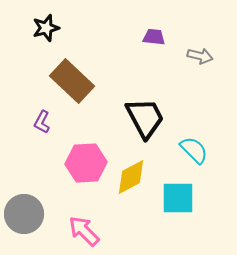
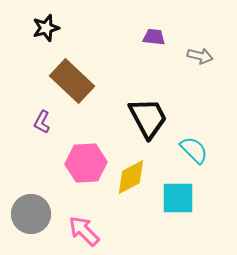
black trapezoid: moved 3 px right
gray circle: moved 7 px right
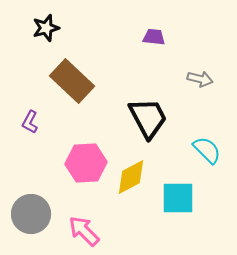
gray arrow: moved 23 px down
purple L-shape: moved 12 px left
cyan semicircle: moved 13 px right
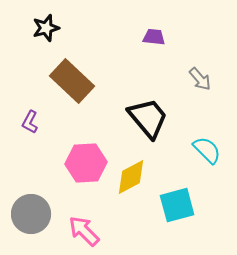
gray arrow: rotated 35 degrees clockwise
black trapezoid: rotated 12 degrees counterclockwise
cyan square: moved 1 px left, 7 px down; rotated 15 degrees counterclockwise
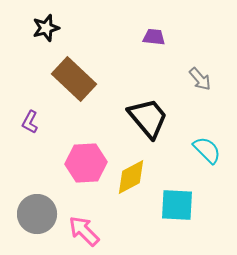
brown rectangle: moved 2 px right, 2 px up
cyan square: rotated 18 degrees clockwise
gray circle: moved 6 px right
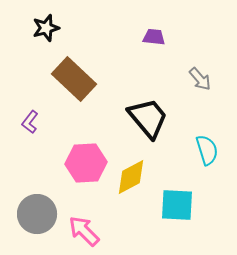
purple L-shape: rotated 10 degrees clockwise
cyan semicircle: rotated 28 degrees clockwise
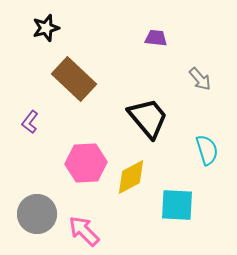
purple trapezoid: moved 2 px right, 1 px down
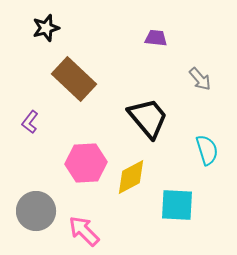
gray circle: moved 1 px left, 3 px up
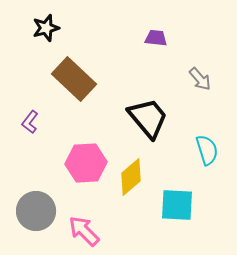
yellow diamond: rotated 12 degrees counterclockwise
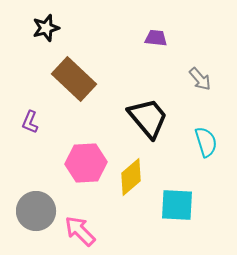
purple L-shape: rotated 15 degrees counterclockwise
cyan semicircle: moved 1 px left, 8 px up
pink arrow: moved 4 px left
